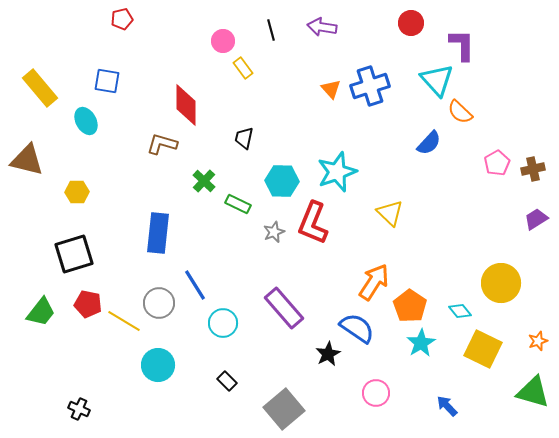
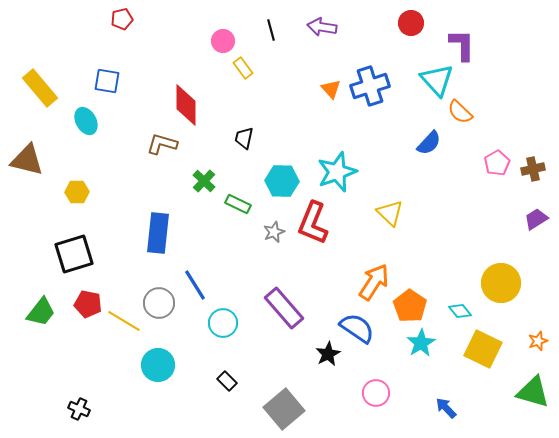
blue arrow at (447, 406): moved 1 px left, 2 px down
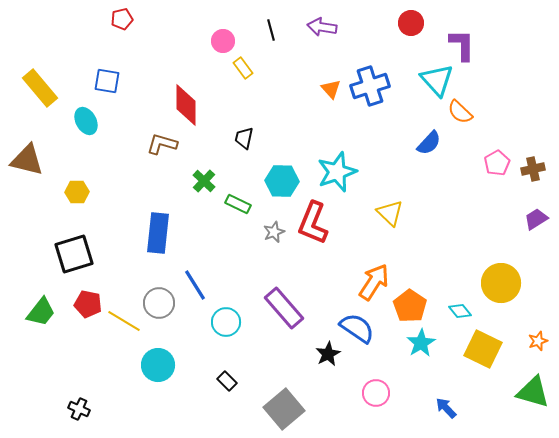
cyan circle at (223, 323): moved 3 px right, 1 px up
